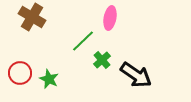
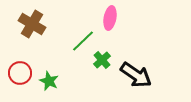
brown cross: moved 7 px down
green star: moved 2 px down
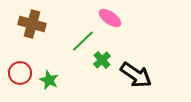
pink ellipse: rotated 65 degrees counterclockwise
brown cross: rotated 16 degrees counterclockwise
green star: moved 1 px up
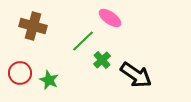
brown cross: moved 1 px right, 2 px down
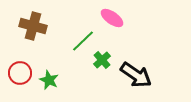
pink ellipse: moved 2 px right
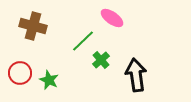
green cross: moved 1 px left
black arrow: rotated 132 degrees counterclockwise
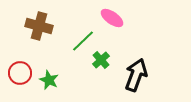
brown cross: moved 6 px right
black arrow: rotated 28 degrees clockwise
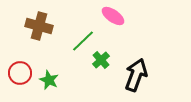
pink ellipse: moved 1 px right, 2 px up
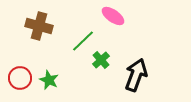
red circle: moved 5 px down
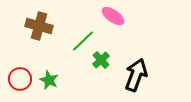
red circle: moved 1 px down
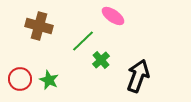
black arrow: moved 2 px right, 1 px down
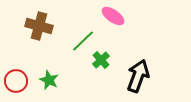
red circle: moved 4 px left, 2 px down
